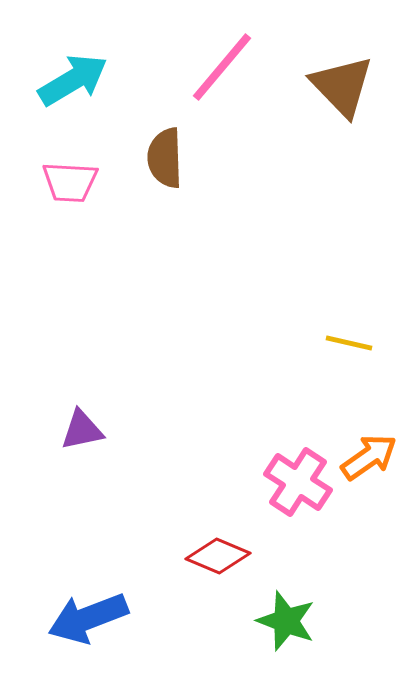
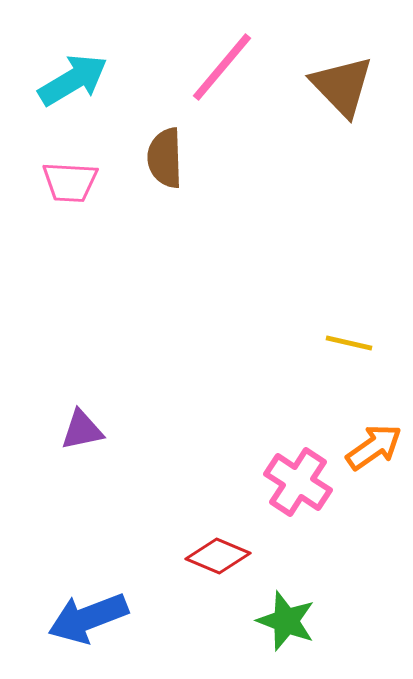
orange arrow: moved 5 px right, 10 px up
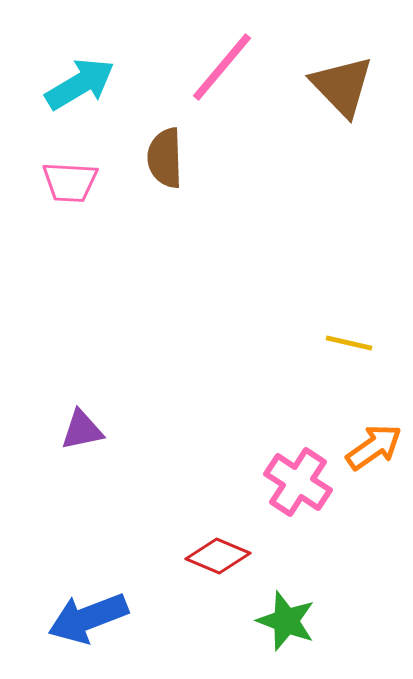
cyan arrow: moved 7 px right, 4 px down
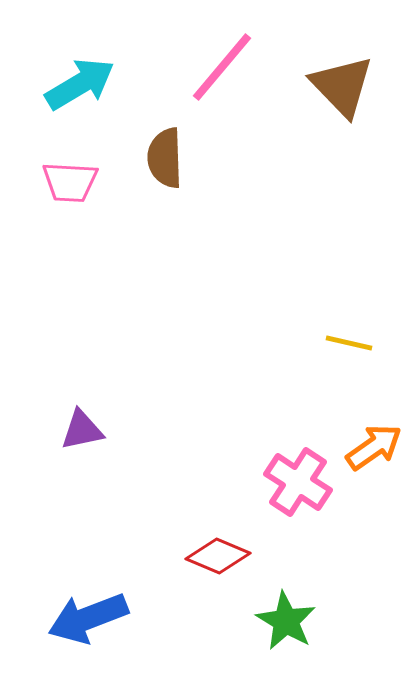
green star: rotated 10 degrees clockwise
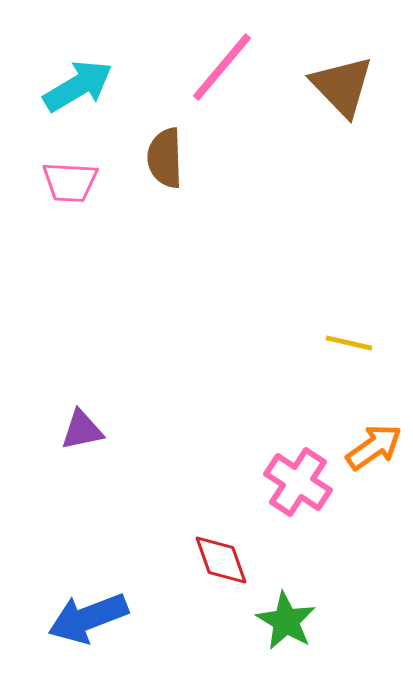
cyan arrow: moved 2 px left, 2 px down
red diamond: moved 3 px right, 4 px down; rotated 48 degrees clockwise
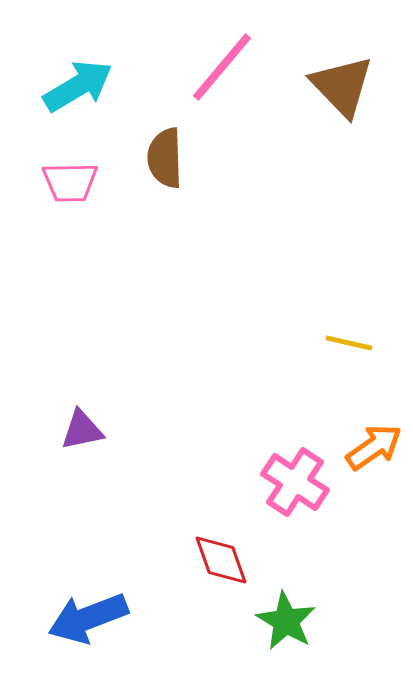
pink trapezoid: rotated 4 degrees counterclockwise
pink cross: moved 3 px left
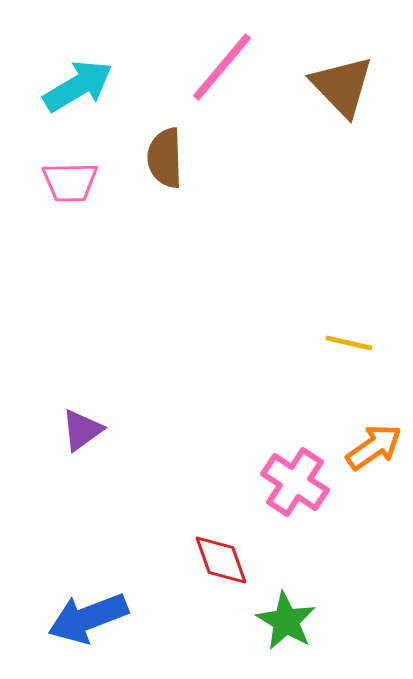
purple triangle: rotated 24 degrees counterclockwise
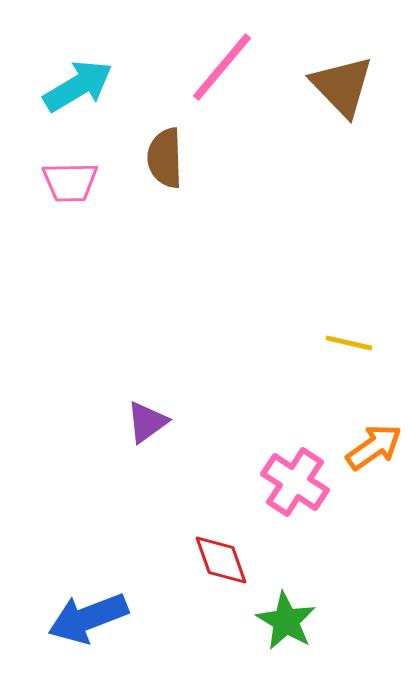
purple triangle: moved 65 px right, 8 px up
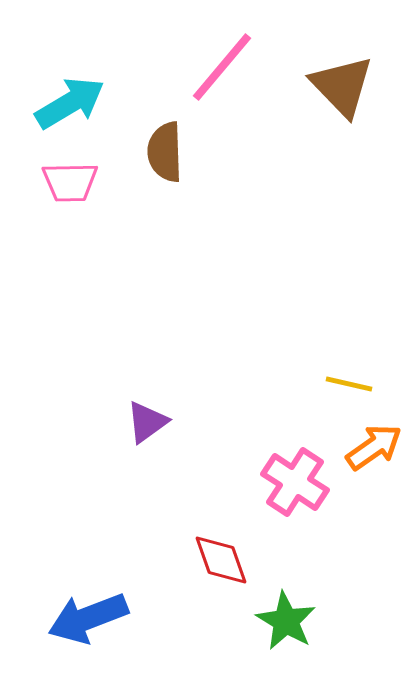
cyan arrow: moved 8 px left, 17 px down
brown semicircle: moved 6 px up
yellow line: moved 41 px down
